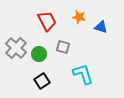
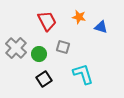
black square: moved 2 px right, 2 px up
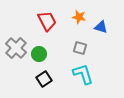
gray square: moved 17 px right, 1 px down
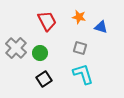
green circle: moved 1 px right, 1 px up
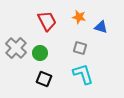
black square: rotated 35 degrees counterclockwise
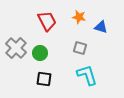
cyan L-shape: moved 4 px right, 1 px down
black square: rotated 14 degrees counterclockwise
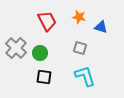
cyan L-shape: moved 2 px left, 1 px down
black square: moved 2 px up
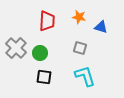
red trapezoid: rotated 30 degrees clockwise
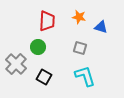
gray cross: moved 16 px down
green circle: moved 2 px left, 6 px up
black square: rotated 21 degrees clockwise
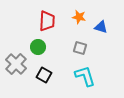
black square: moved 2 px up
